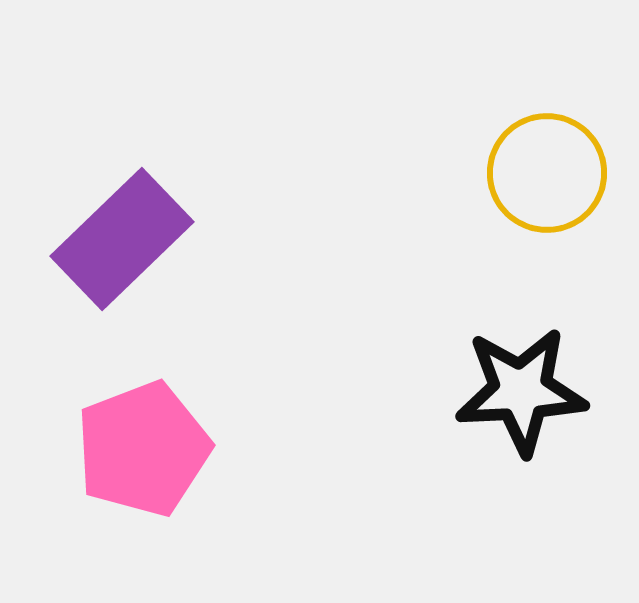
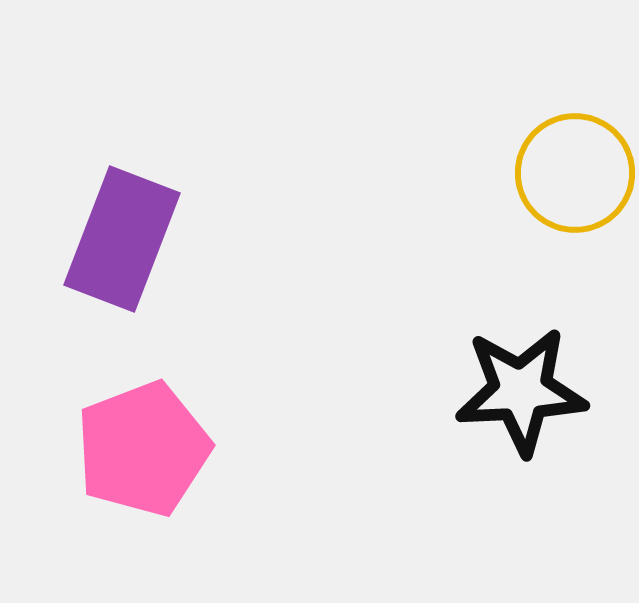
yellow circle: moved 28 px right
purple rectangle: rotated 25 degrees counterclockwise
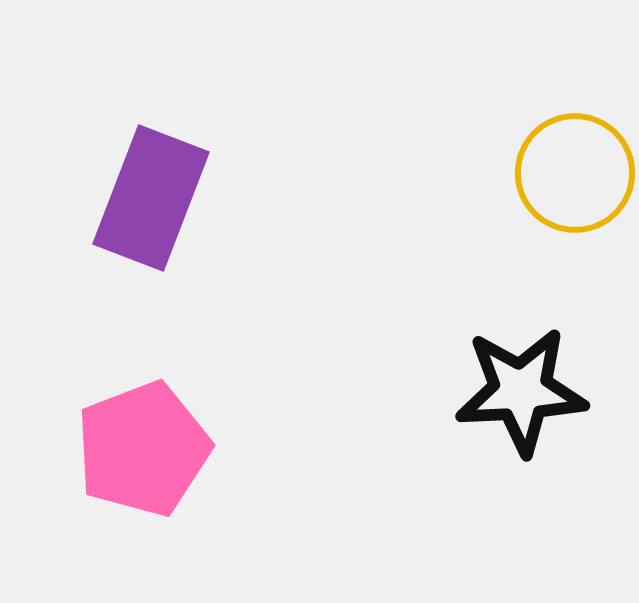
purple rectangle: moved 29 px right, 41 px up
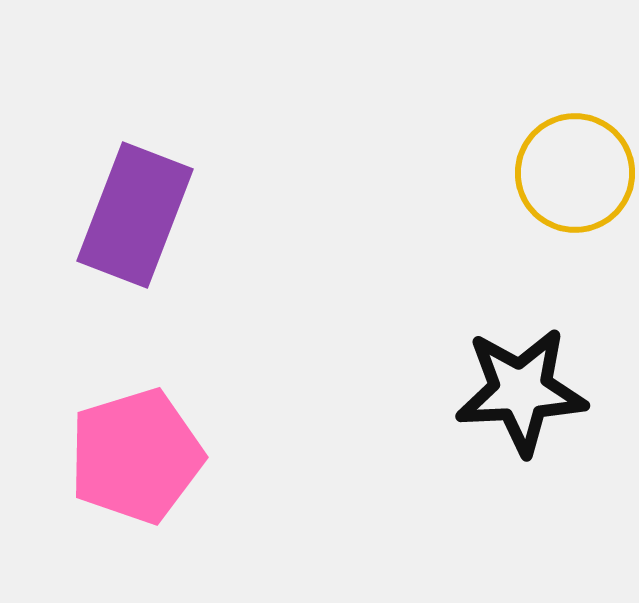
purple rectangle: moved 16 px left, 17 px down
pink pentagon: moved 7 px left, 7 px down; rotated 4 degrees clockwise
